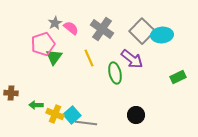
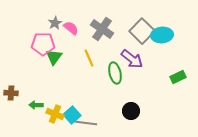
pink pentagon: rotated 20 degrees clockwise
black circle: moved 5 px left, 4 px up
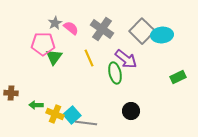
purple arrow: moved 6 px left
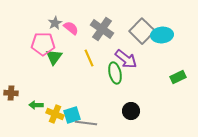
cyan square: rotated 24 degrees clockwise
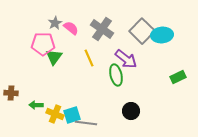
green ellipse: moved 1 px right, 2 px down
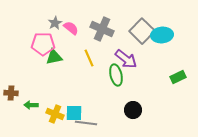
gray cross: rotated 10 degrees counterclockwise
green triangle: rotated 42 degrees clockwise
green arrow: moved 5 px left
black circle: moved 2 px right, 1 px up
cyan square: moved 2 px right, 2 px up; rotated 18 degrees clockwise
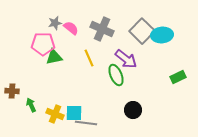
gray star: rotated 16 degrees clockwise
green ellipse: rotated 10 degrees counterclockwise
brown cross: moved 1 px right, 2 px up
green arrow: rotated 64 degrees clockwise
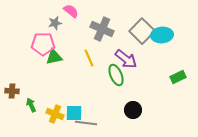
pink semicircle: moved 17 px up
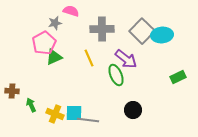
pink semicircle: rotated 21 degrees counterclockwise
gray cross: rotated 25 degrees counterclockwise
pink pentagon: moved 1 px right, 1 px up; rotated 30 degrees counterclockwise
green triangle: rotated 12 degrees counterclockwise
gray line: moved 2 px right, 3 px up
